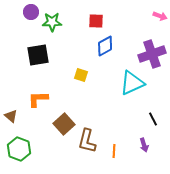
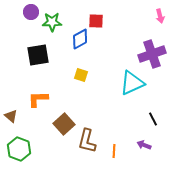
pink arrow: rotated 56 degrees clockwise
blue diamond: moved 25 px left, 7 px up
purple arrow: rotated 128 degrees clockwise
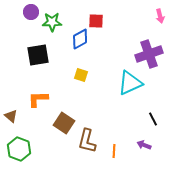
purple cross: moved 3 px left
cyan triangle: moved 2 px left
brown square: moved 1 px up; rotated 15 degrees counterclockwise
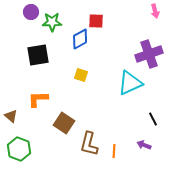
pink arrow: moved 5 px left, 5 px up
brown L-shape: moved 2 px right, 3 px down
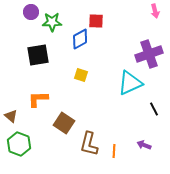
black line: moved 1 px right, 10 px up
green hexagon: moved 5 px up
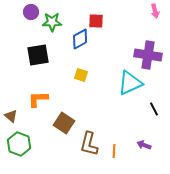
purple cross: moved 1 px left, 1 px down; rotated 28 degrees clockwise
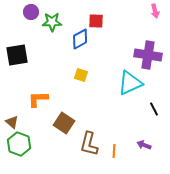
black square: moved 21 px left
brown triangle: moved 1 px right, 6 px down
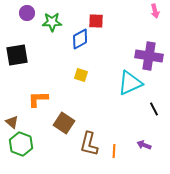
purple circle: moved 4 px left, 1 px down
purple cross: moved 1 px right, 1 px down
green hexagon: moved 2 px right
